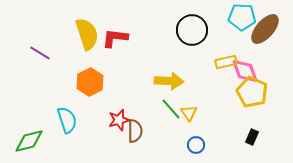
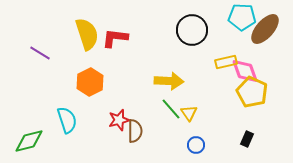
black rectangle: moved 5 px left, 2 px down
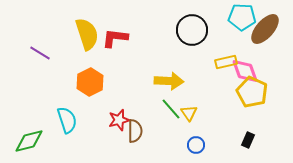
black rectangle: moved 1 px right, 1 px down
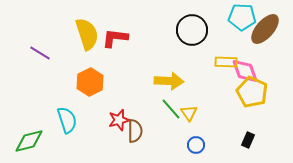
yellow rectangle: rotated 15 degrees clockwise
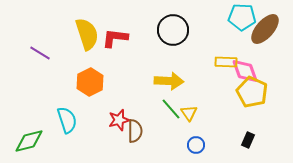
black circle: moved 19 px left
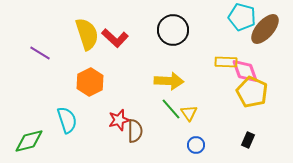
cyan pentagon: rotated 12 degrees clockwise
red L-shape: rotated 144 degrees counterclockwise
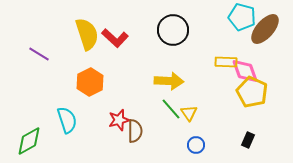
purple line: moved 1 px left, 1 px down
green diamond: rotated 16 degrees counterclockwise
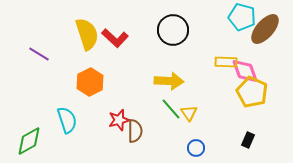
blue circle: moved 3 px down
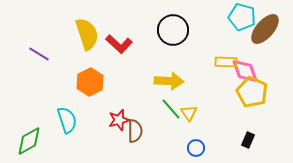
red L-shape: moved 4 px right, 6 px down
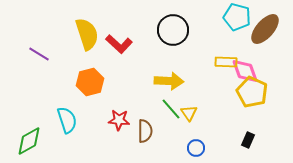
cyan pentagon: moved 5 px left
orange hexagon: rotated 12 degrees clockwise
red star: rotated 20 degrees clockwise
brown semicircle: moved 10 px right
